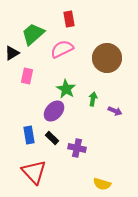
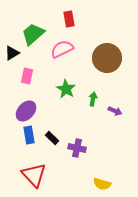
purple ellipse: moved 28 px left
red triangle: moved 3 px down
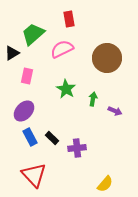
purple ellipse: moved 2 px left
blue rectangle: moved 1 px right, 2 px down; rotated 18 degrees counterclockwise
purple cross: rotated 18 degrees counterclockwise
yellow semicircle: moved 3 px right; rotated 66 degrees counterclockwise
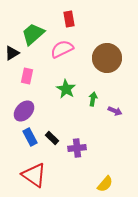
red triangle: rotated 12 degrees counterclockwise
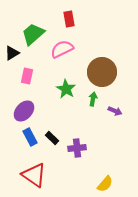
brown circle: moved 5 px left, 14 px down
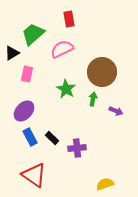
pink rectangle: moved 2 px up
purple arrow: moved 1 px right
yellow semicircle: rotated 150 degrees counterclockwise
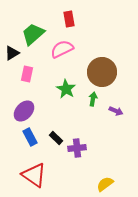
black rectangle: moved 4 px right
yellow semicircle: rotated 18 degrees counterclockwise
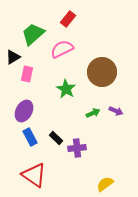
red rectangle: moved 1 px left; rotated 49 degrees clockwise
black triangle: moved 1 px right, 4 px down
green arrow: moved 14 px down; rotated 56 degrees clockwise
purple ellipse: rotated 15 degrees counterclockwise
